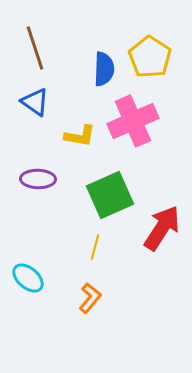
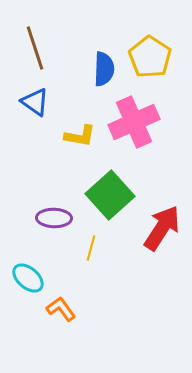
pink cross: moved 1 px right, 1 px down
purple ellipse: moved 16 px right, 39 px down
green square: rotated 18 degrees counterclockwise
yellow line: moved 4 px left, 1 px down
orange L-shape: moved 29 px left, 11 px down; rotated 76 degrees counterclockwise
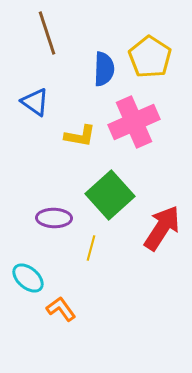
brown line: moved 12 px right, 15 px up
